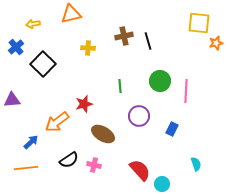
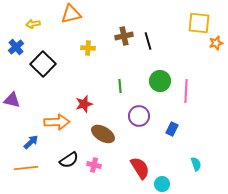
purple triangle: rotated 18 degrees clockwise
orange arrow: rotated 145 degrees counterclockwise
red semicircle: moved 2 px up; rotated 10 degrees clockwise
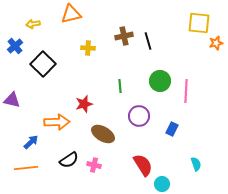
blue cross: moved 1 px left, 1 px up
red semicircle: moved 3 px right, 3 px up
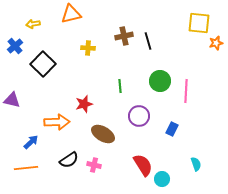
cyan circle: moved 5 px up
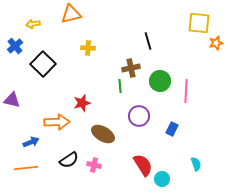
brown cross: moved 7 px right, 32 px down
red star: moved 2 px left, 1 px up
blue arrow: rotated 21 degrees clockwise
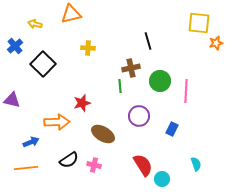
yellow arrow: moved 2 px right; rotated 24 degrees clockwise
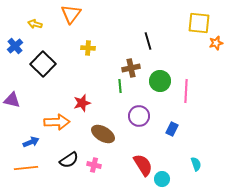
orange triangle: rotated 40 degrees counterclockwise
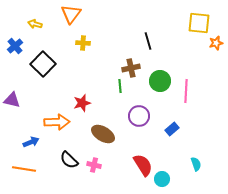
yellow cross: moved 5 px left, 5 px up
blue rectangle: rotated 24 degrees clockwise
black semicircle: rotated 78 degrees clockwise
orange line: moved 2 px left, 1 px down; rotated 15 degrees clockwise
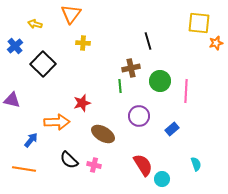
blue arrow: moved 2 px up; rotated 28 degrees counterclockwise
